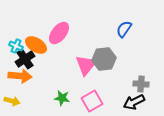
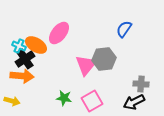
cyan cross: moved 3 px right
orange arrow: moved 2 px right
green star: moved 2 px right
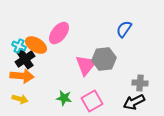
gray cross: moved 1 px left, 1 px up
yellow arrow: moved 8 px right, 2 px up
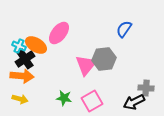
gray cross: moved 6 px right, 5 px down
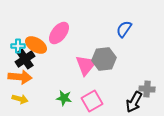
cyan cross: moved 1 px left; rotated 24 degrees counterclockwise
orange arrow: moved 2 px left, 1 px down
gray cross: moved 1 px right, 1 px down
black arrow: rotated 35 degrees counterclockwise
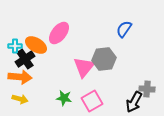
cyan cross: moved 3 px left
pink triangle: moved 2 px left, 2 px down
